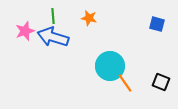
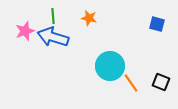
orange line: moved 6 px right
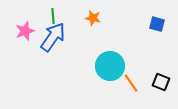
orange star: moved 4 px right
blue arrow: rotated 108 degrees clockwise
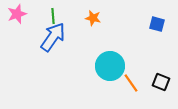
pink star: moved 8 px left, 17 px up
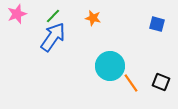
green line: rotated 49 degrees clockwise
